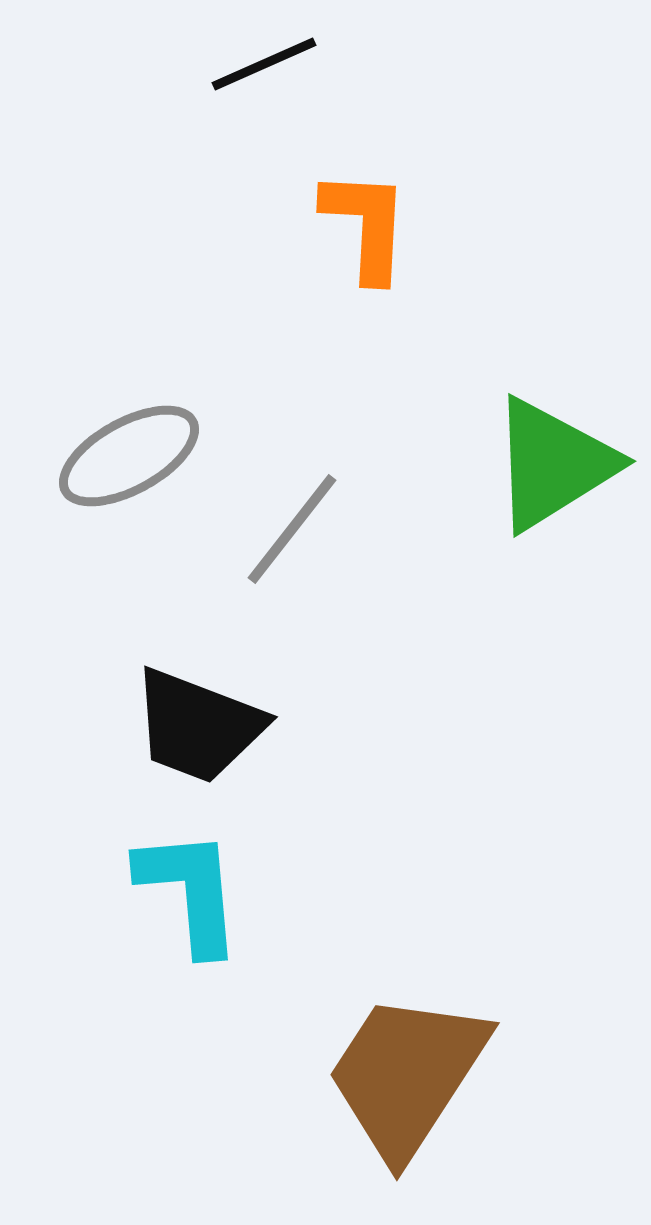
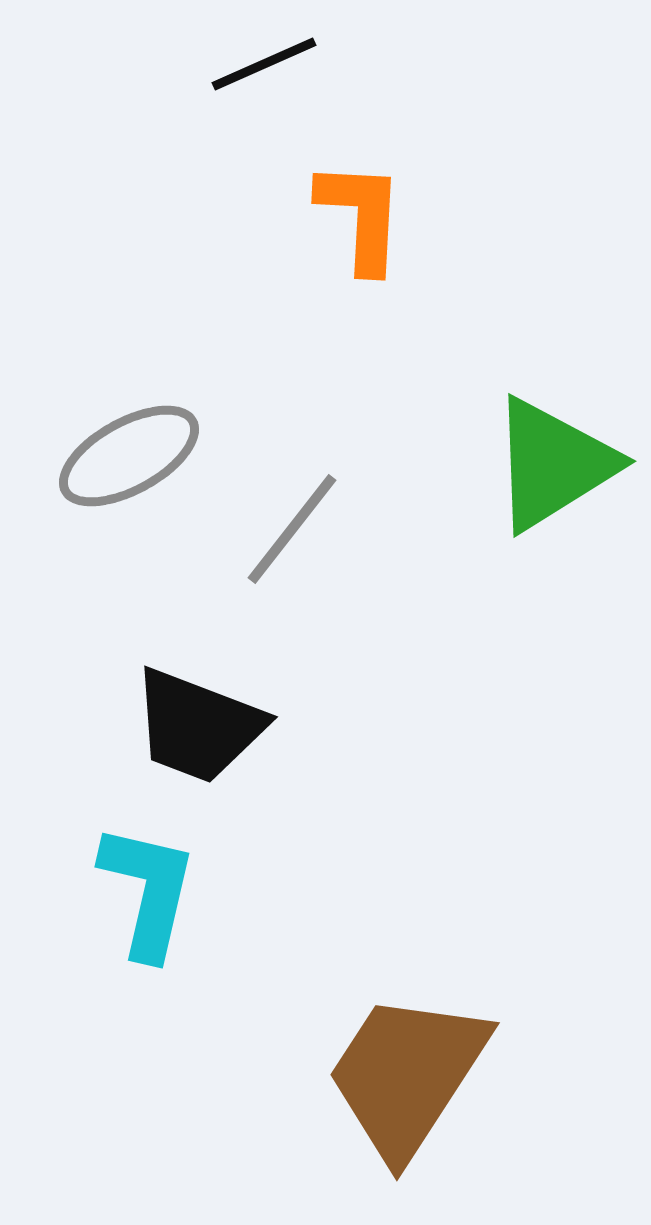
orange L-shape: moved 5 px left, 9 px up
cyan L-shape: moved 42 px left; rotated 18 degrees clockwise
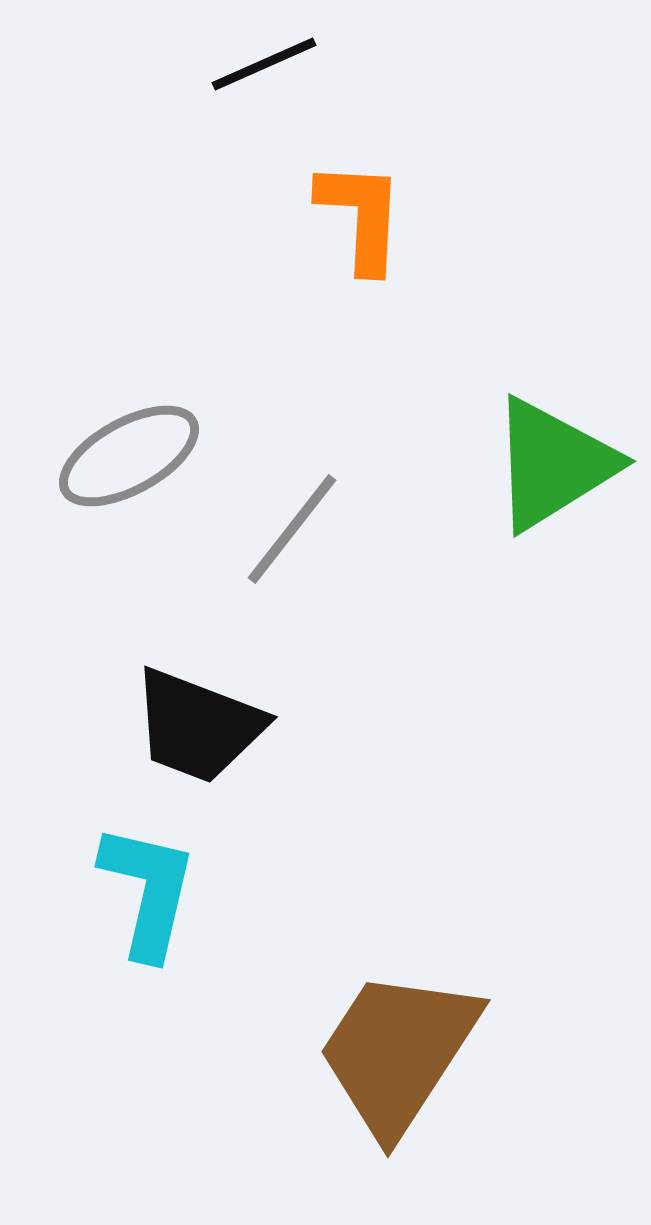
brown trapezoid: moved 9 px left, 23 px up
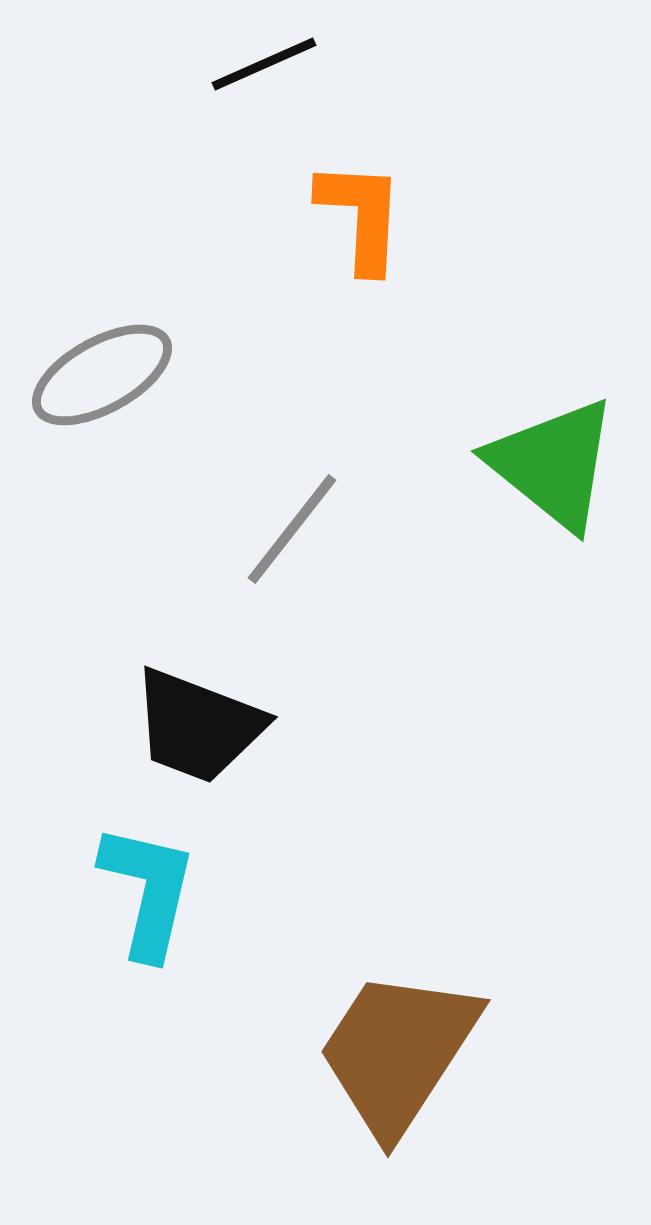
gray ellipse: moved 27 px left, 81 px up
green triangle: rotated 49 degrees counterclockwise
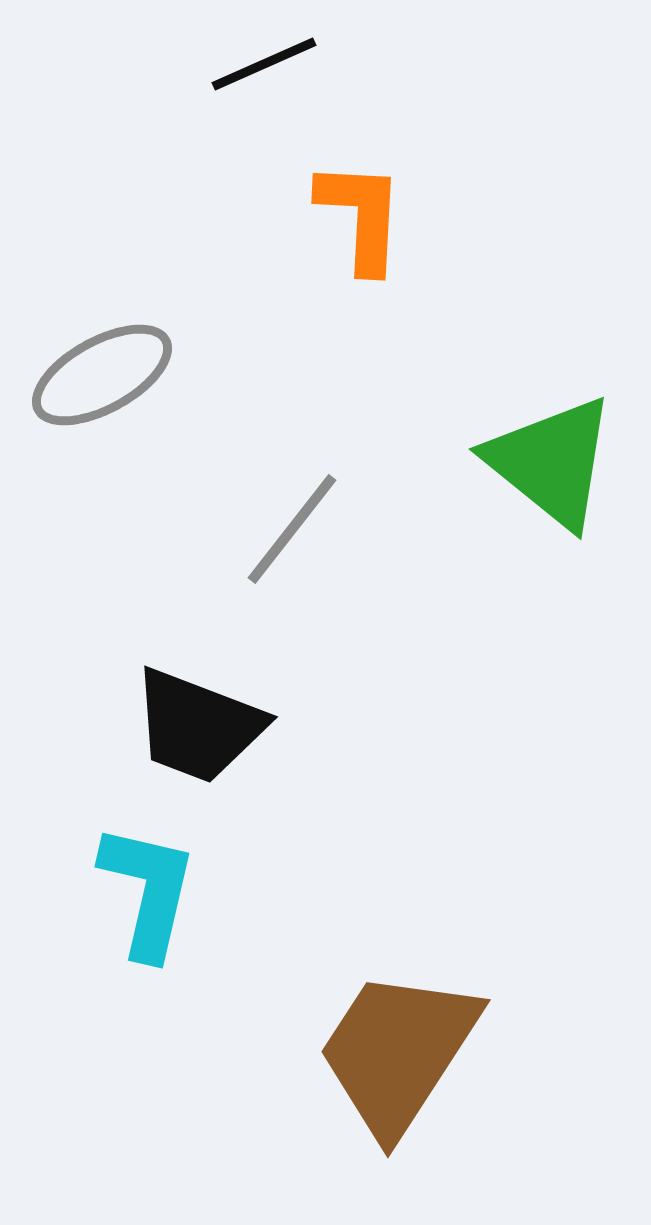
green triangle: moved 2 px left, 2 px up
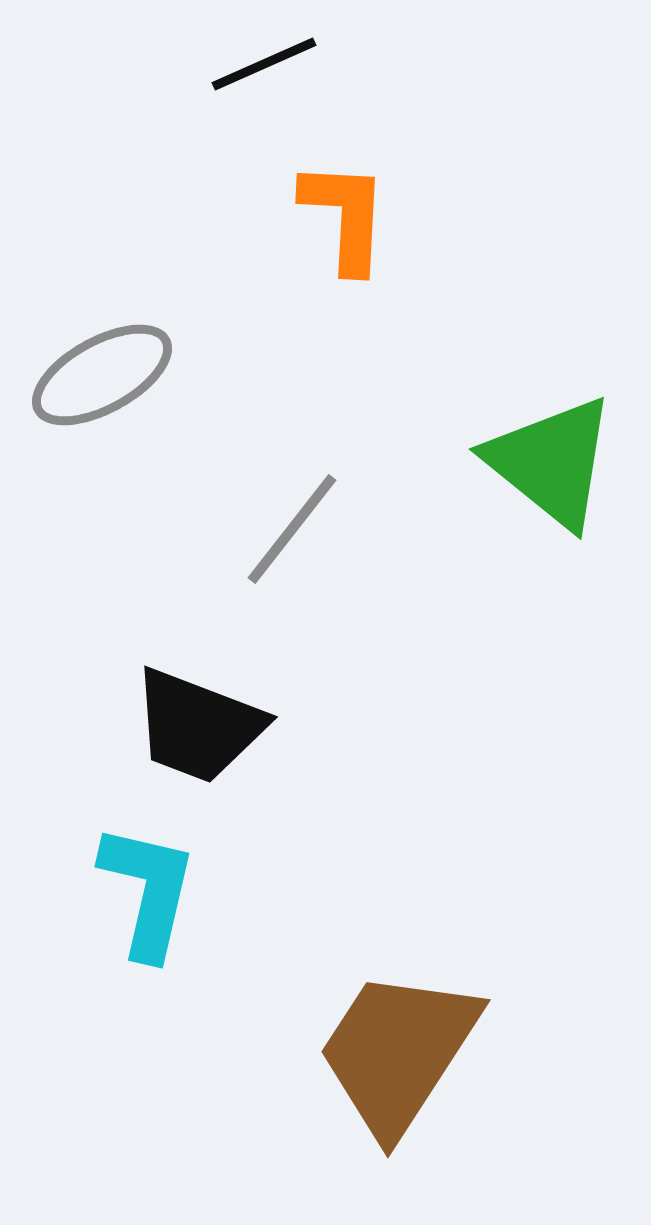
orange L-shape: moved 16 px left
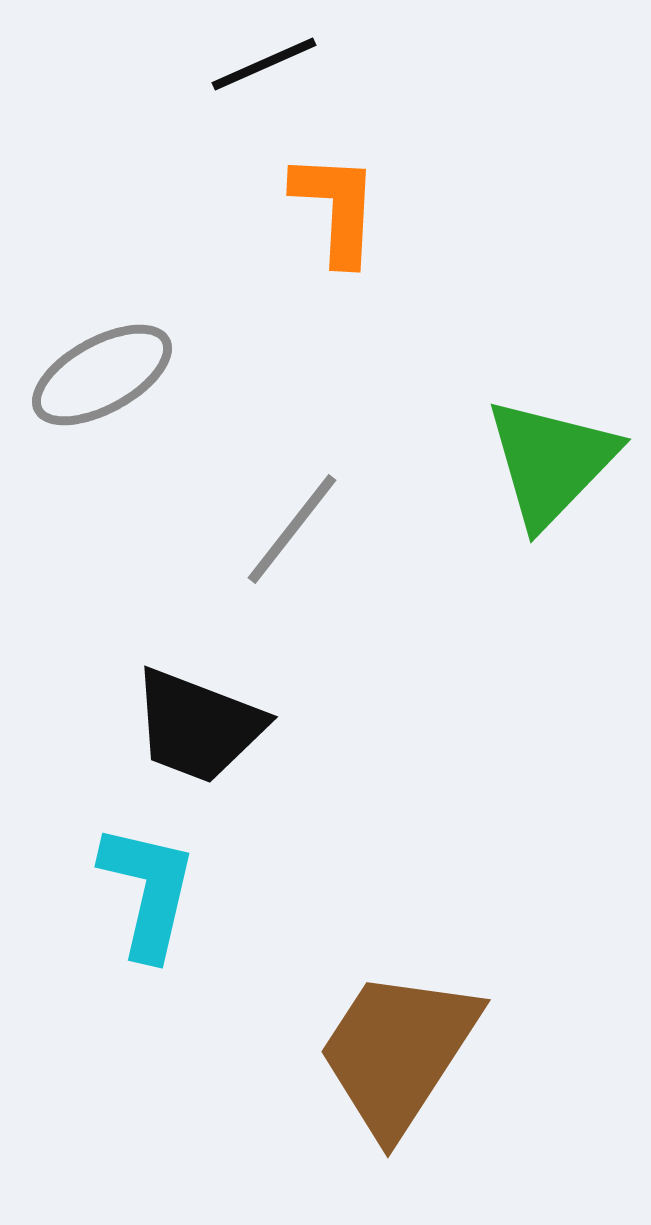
orange L-shape: moved 9 px left, 8 px up
green triangle: rotated 35 degrees clockwise
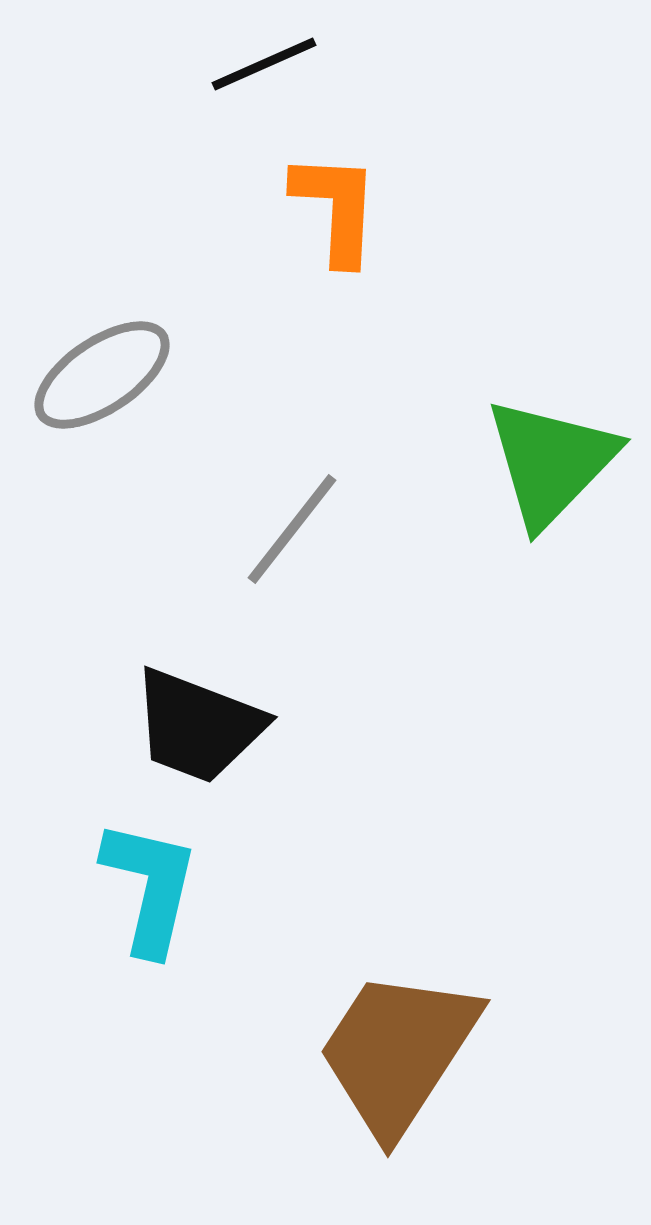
gray ellipse: rotated 5 degrees counterclockwise
cyan L-shape: moved 2 px right, 4 px up
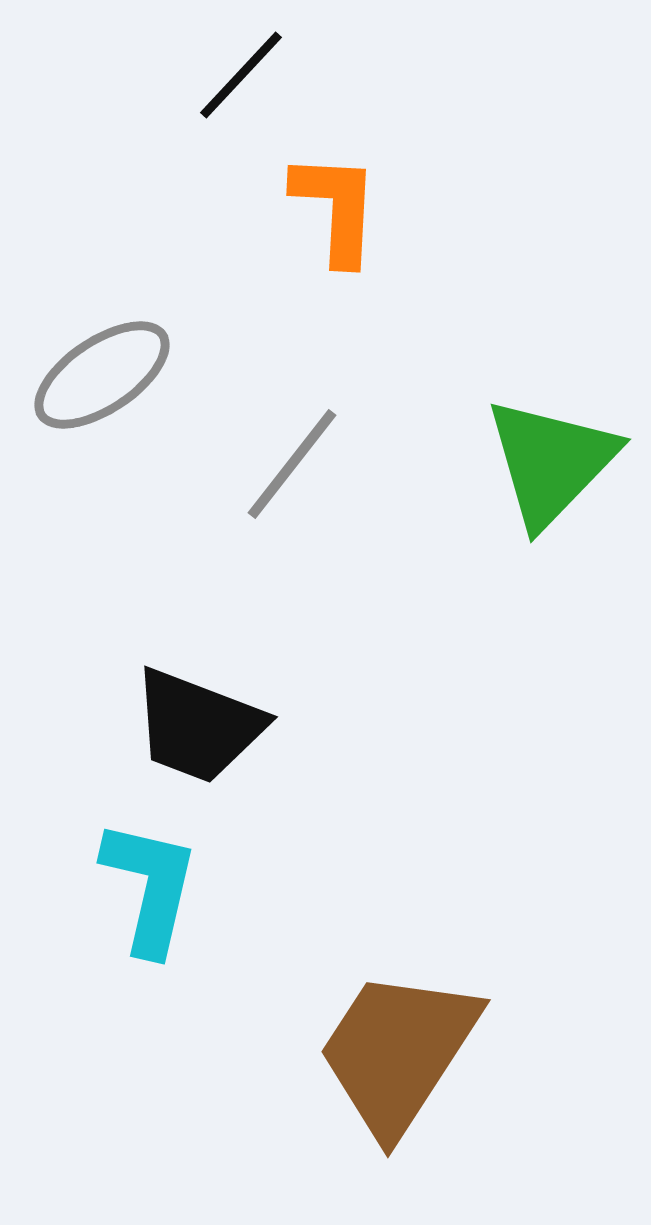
black line: moved 23 px left, 11 px down; rotated 23 degrees counterclockwise
gray line: moved 65 px up
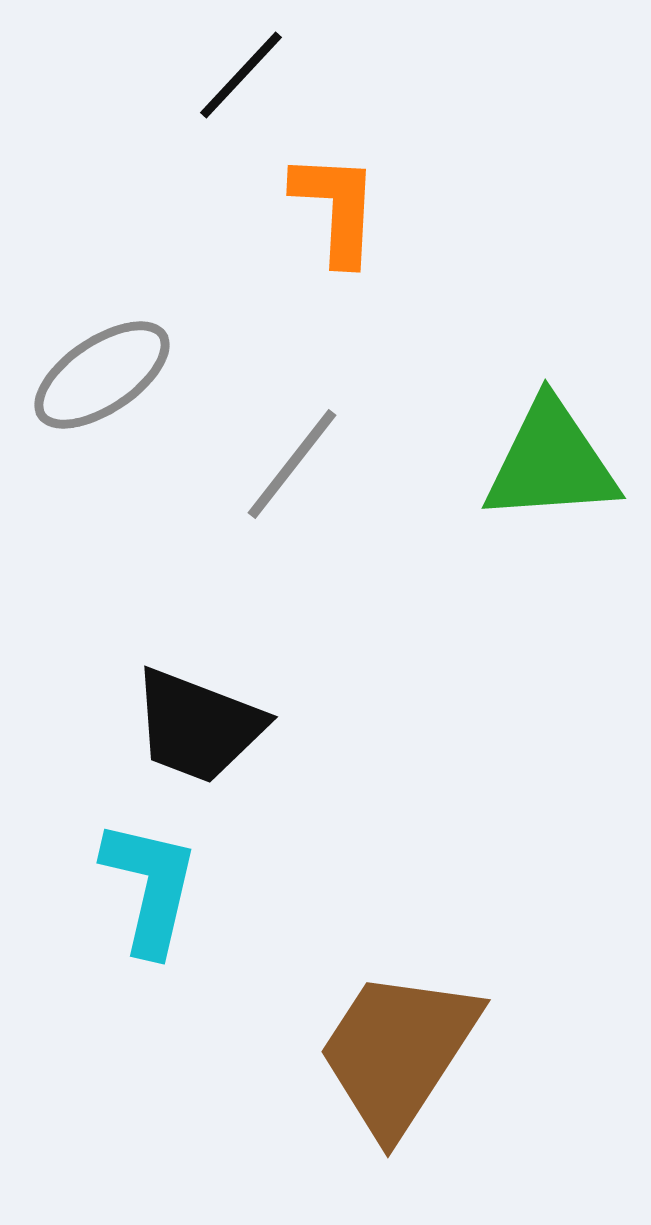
green triangle: rotated 42 degrees clockwise
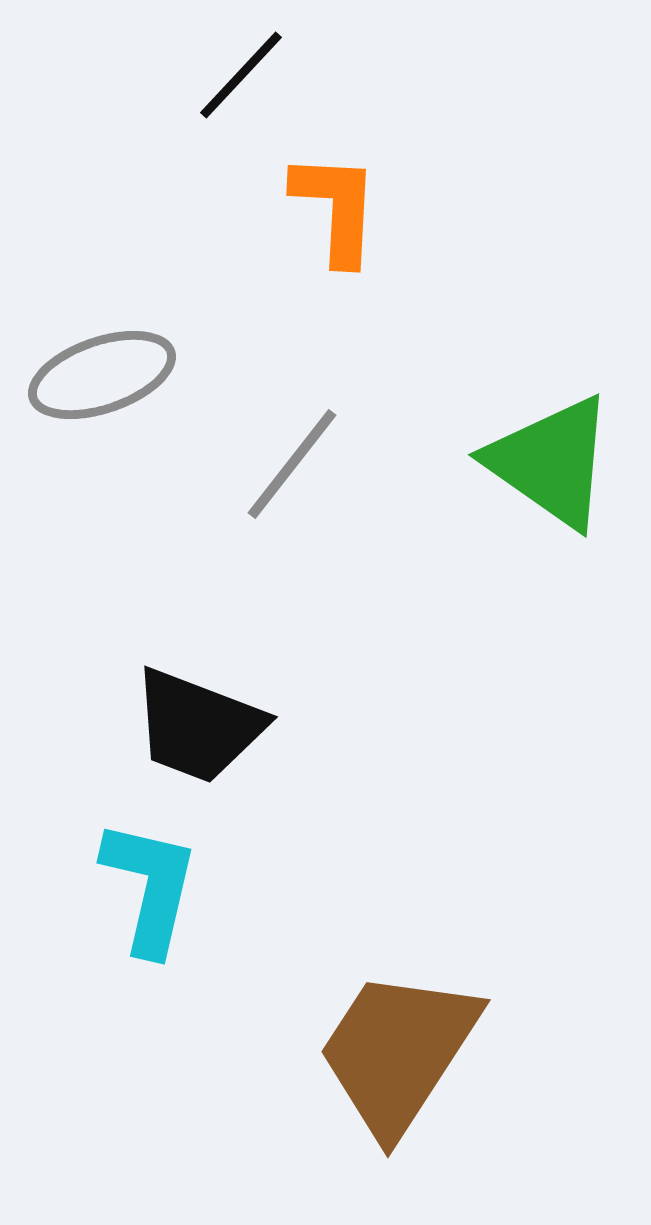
gray ellipse: rotated 15 degrees clockwise
green triangle: rotated 39 degrees clockwise
